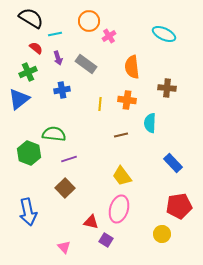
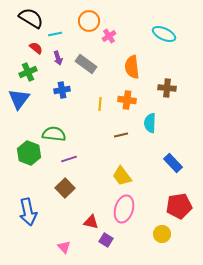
blue triangle: rotated 15 degrees counterclockwise
pink ellipse: moved 5 px right
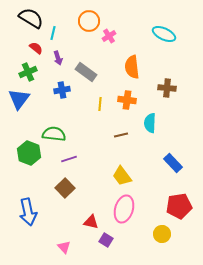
cyan line: moved 2 px left, 1 px up; rotated 64 degrees counterclockwise
gray rectangle: moved 8 px down
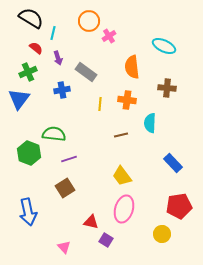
cyan ellipse: moved 12 px down
brown square: rotated 12 degrees clockwise
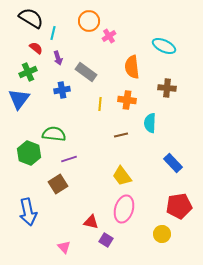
brown square: moved 7 px left, 4 px up
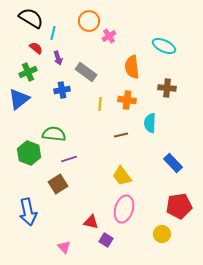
blue triangle: rotated 15 degrees clockwise
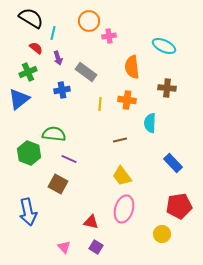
pink cross: rotated 24 degrees clockwise
brown line: moved 1 px left, 5 px down
purple line: rotated 42 degrees clockwise
brown square: rotated 30 degrees counterclockwise
purple square: moved 10 px left, 7 px down
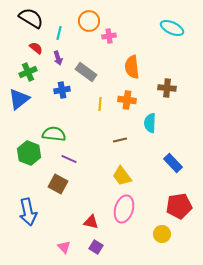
cyan line: moved 6 px right
cyan ellipse: moved 8 px right, 18 px up
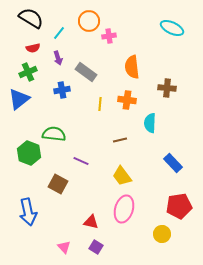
cyan line: rotated 24 degrees clockwise
red semicircle: moved 3 px left; rotated 128 degrees clockwise
purple line: moved 12 px right, 2 px down
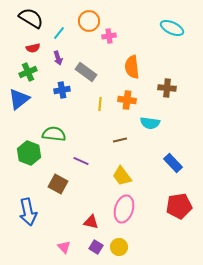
cyan semicircle: rotated 84 degrees counterclockwise
yellow circle: moved 43 px left, 13 px down
